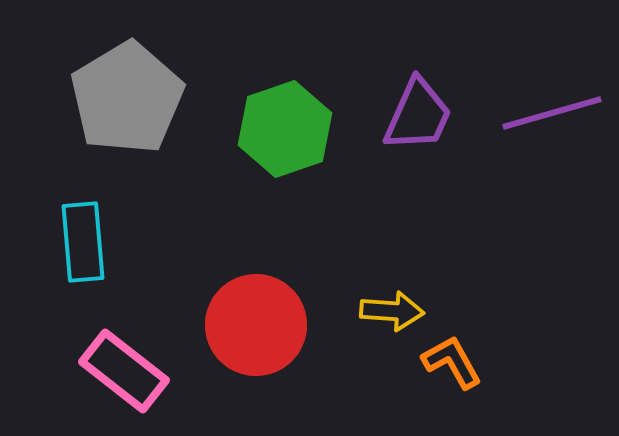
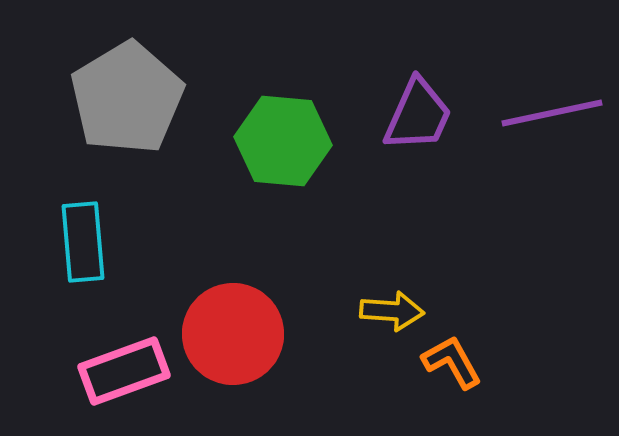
purple line: rotated 4 degrees clockwise
green hexagon: moved 2 px left, 12 px down; rotated 24 degrees clockwise
red circle: moved 23 px left, 9 px down
pink rectangle: rotated 58 degrees counterclockwise
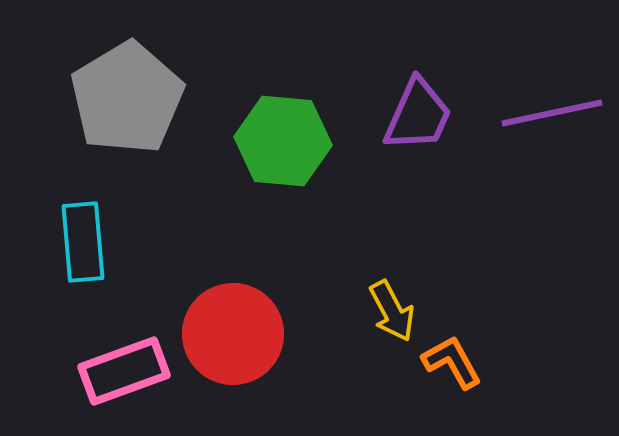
yellow arrow: rotated 58 degrees clockwise
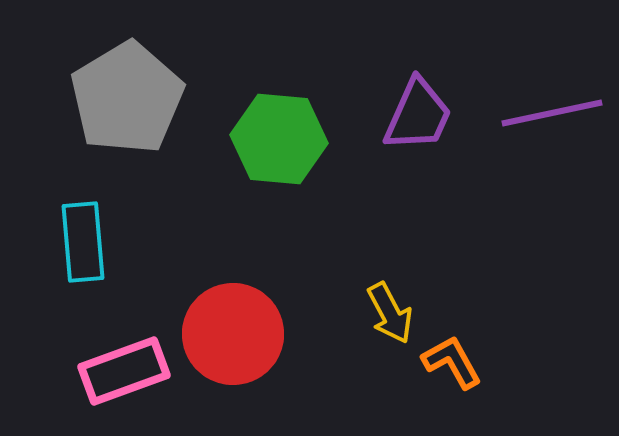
green hexagon: moved 4 px left, 2 px up
yellow arrow: moved 2 px left, 2 px down
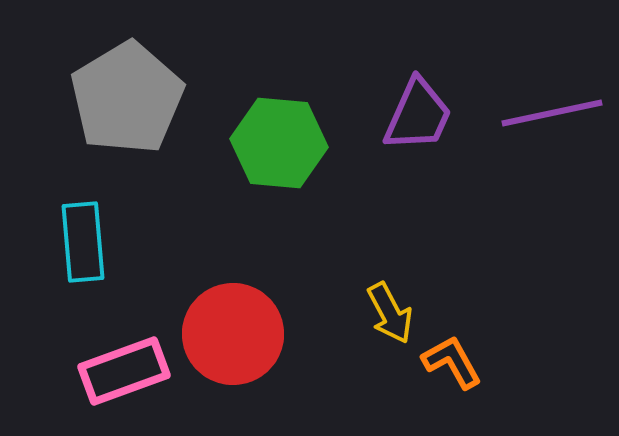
green hexagon: moved 4 px down
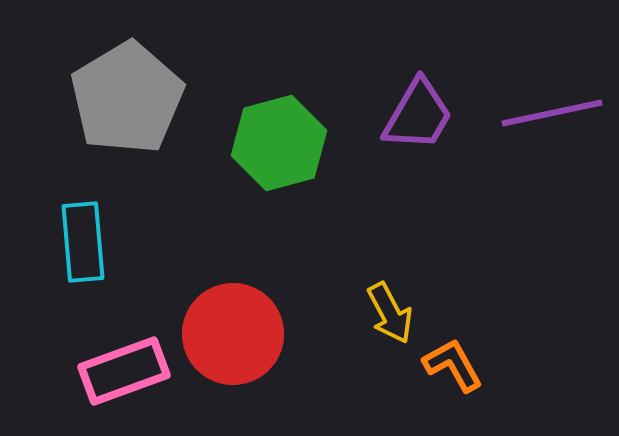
purple trapezoid: rotated 6 degrees clockwise
green hexagon: rotated 20 degrees counterclockwise
orange L-shape: moved 1 px right, 3 px down
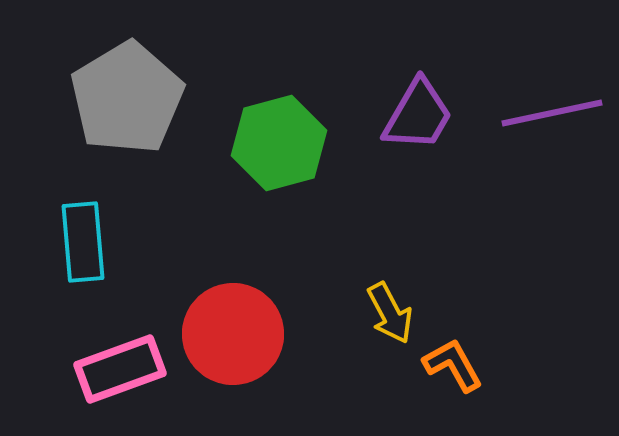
pink rectangle: moved 4 px left, 2 px up
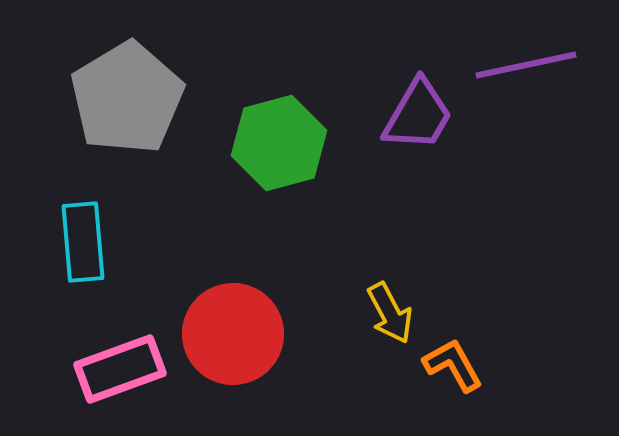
purple line: moved 26 px left, 48 px up
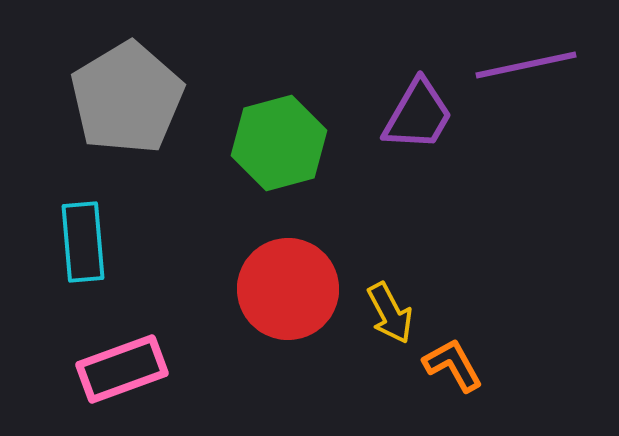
red circle: moved 55 px right, 45 px up
pink rectangle: moved 2 px right
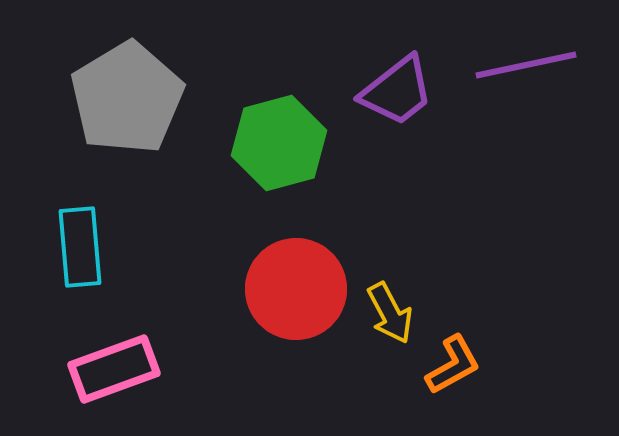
purple trapezoid: moved 21 px left, 24 px up; rotated 22 degrees clockwise
cyan rectangle: moved 3 px left, 5 px down
red circle: moved 8 px right
orange L-shape: rotated 90 degrees clockwise
pink rectangle: moved 8 px left
